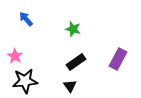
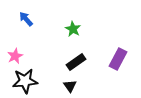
green star: rotated 14 degrees clockwise
pink star: rotated 14 degrees clockwise
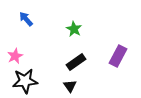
green star: moved 1 px right
purple rectangle: moved 3 px up
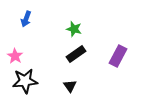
blue arrow: rotated 119 degrees counterclockwise
green star: rotated 14 degrees counterclockwise
pink star: rotated 14 degrees counterclockwise
black rectangle: moved 8 px up
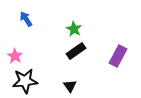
blue arrow: rotated 126 degrees clockwise
green star: rotated 14 degrees clockwise
black rectangle: moved 3 px up
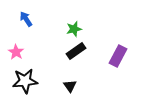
green star: rotated 28 degrees clockwise
pink star: moved 1 px right, 4 px up
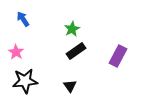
blue arrow: moved 3 px left
green star: moved 2 px left; rotated 14 degrees counterclockwise
